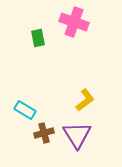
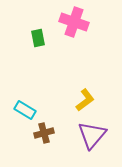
purple triangle: moved 15 px right; rotated 12 degrees clockwise
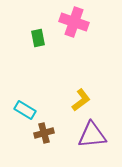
yellow L-shape: moved 4 px left
purple triangle: rotated 44 degrees clockwise
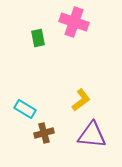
cyan rectangle: moved 1 px up
purple triangle: rotated 12 degrees clockwise
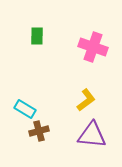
pink cross: moved 19 px right, 25 px down
green rectangle: moved 1 px left, 2 px up; rotated 12 degrees clockwise
yellow L-shape: moved 5 px right
brown cross: moved 5 px left, 2 px up
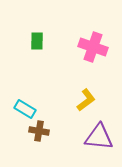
green rectangle: moved 5 px down
brown cross: rotated 24 degrees clockwise
purple triangle: moved 7 px right, 2 px down
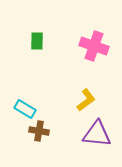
pink cross: moved 1 px right, 1 px up
purple triangle: moved 2 px left, 3 px up
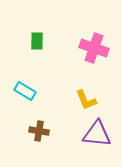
pink cross: moved 2 px down
yellow L-shape: rotated 105 degrees clockwise
cyan rectangle: moved 18 px up
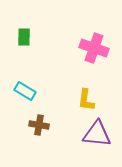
green rectangle: moved 13 px left, 4 px up
yellow L-shape: rotated 30 degrees clockwise
brown cross: moved 6 px up
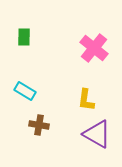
pink cross: rotated 20 degrees clockwise
purple triangle: rotated 24 degrees clockwise
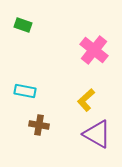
green rectangle: moved 1 px left, 12 px up; rotated 72 degrees counterclockwise
pink cross: moved 2 px down
cyan rectangle: rotated 20 degrees counterclockwise
yellow L-shape: rotated 40 degrees clockwise
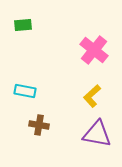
green rectangle: rotated 24 degrees counterclockwise
yellow L-shape: moved 6 px right, 4 px up
purple triangle: rotated 20 degrees counterclockwise
